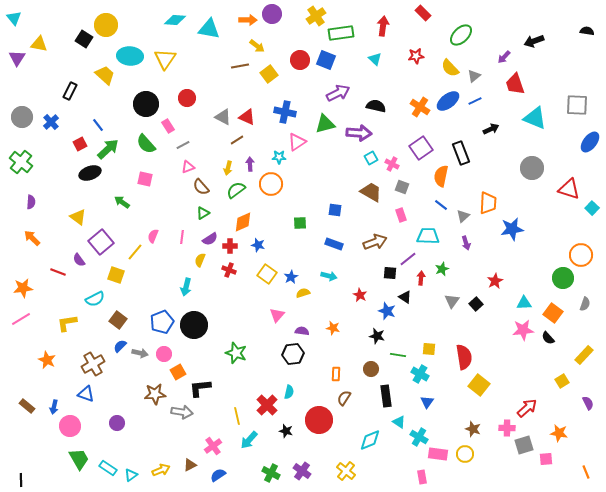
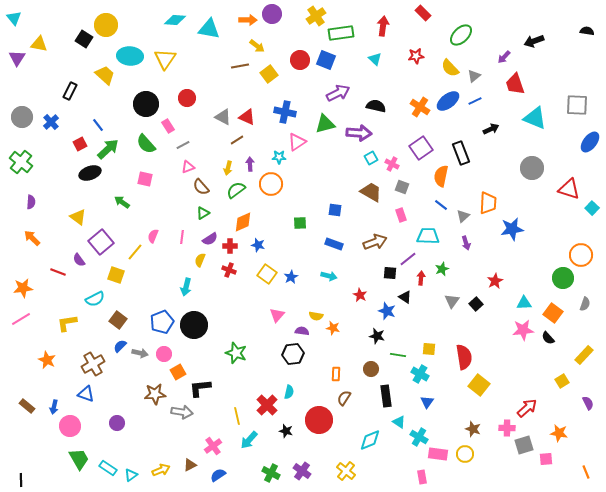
yellow semicircle at (303, 293): moved 13 px right, 23 px down; rotated 152 degrees counterclockwise
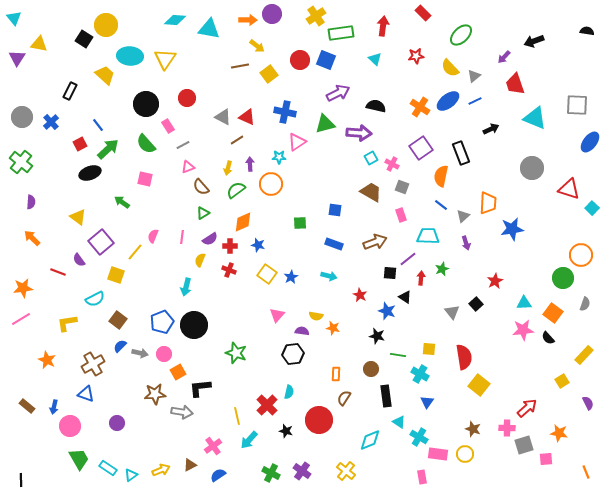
gray triangle at (452, 301): moved 11 px down; rotated 14 degrees counterclockwise
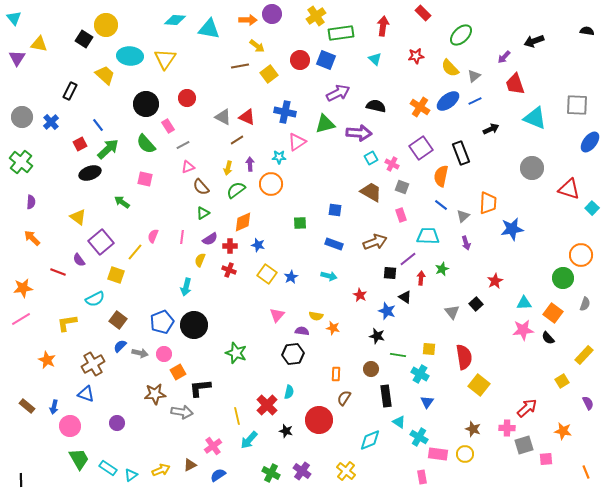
orange star at (559, 433): moved 4 px right, 2 px up
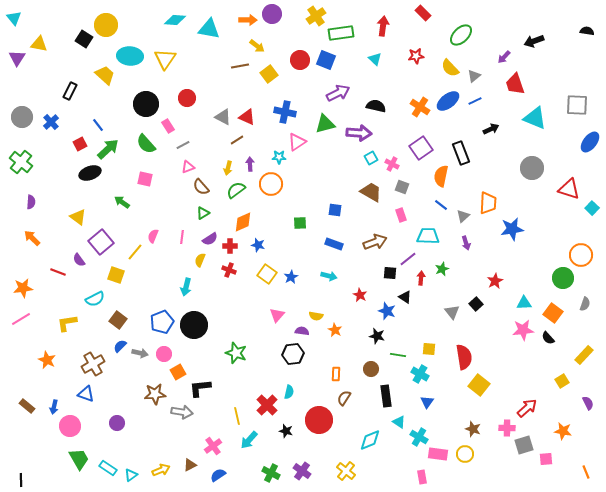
orange star at (333, 328): moved 2 px right, 2 px down; rotated 16 degrees clockwise
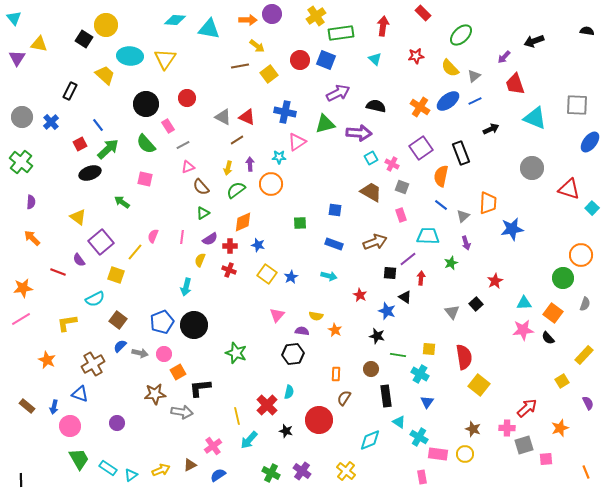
green star at (442, 269): moved 9 px right, 6 px up
blue triangle at (86, 394): moved 6 px left
orange star at (563, 431): moved 3 px left, 3 px up; rotated 30 degrees counterclockwise
